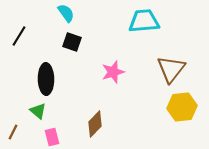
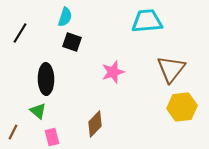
cyan semicircle: moved 1 px left, 4 px down; rotated 54 degrees clockwise
cyan trapezoid: moved 3 px right
black line: moved 1 px right, 3 px up
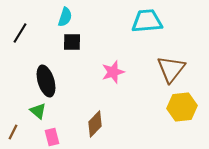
black square: rotated 18 degrees counterclockwise
black ellipse: moved 2 px down; rotated 16 degrees counterclockwise
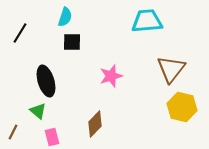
pink star: moved 2 px left, 4 px down
yellow hexagon: rotated 20 degrees clockwise
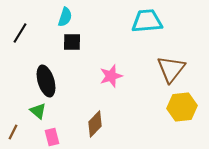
yellow hexagon: rotated 20 degrees counterclockwise
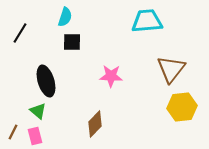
pink star: rotated 20 degrees clockwise
pink rectangle: moved 17 px left, 1 px up
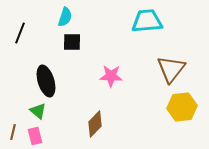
black line: rotated 10 degrees counterclockwise
brown line: rotated 14 degrees counterclockwise
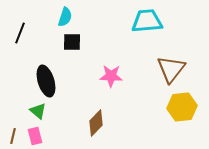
brown diamond: moved 1 px right, 1 px up
brown line: moved 4 px down
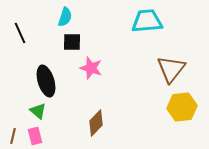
black line: rotated 45 degrees counterclockwise
pink star: moved 20 px left, 8 px up; rotated 15 degrees clockwise
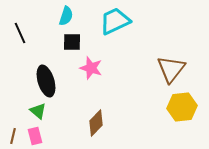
cyan semicircle: moved 1 px right, 1 px up
cyan trapezoid: moved 32 px left; rotated 20 degrees counterclockwise
